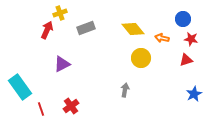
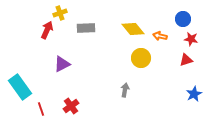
gray rectangle: rotated 18 degrees clockwise
orange arrow: moved 2 px left, 2 px up
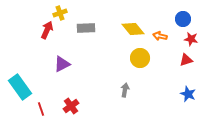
yellow circle: moved 1 px left
blue star: moved 6 px left; rotated 21 degrees counterclockwise
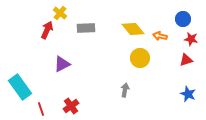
yellow cross: rotated 32 degrees counterclockwise
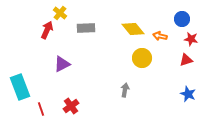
blue circle: moved 1 px left
yellow circle: moved 2 px right
cyan rectangle: rotated 15 degrees clockwise
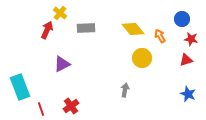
orange arrow: rotated 48 degrees clockwise
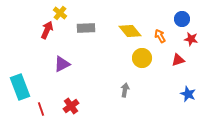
yellow diamond: moved 3 px left, 2 px down
red triangle: moved 8 px left
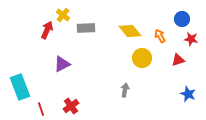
yellow cross: moved 3 px right, 2 px down
